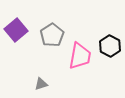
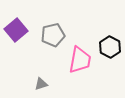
gray pentagon: moved 1 px right; rotated 20 degrees clockwise
black hexagon: moved 1 px down
pink trapezoid: moved 4 px down
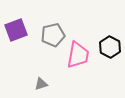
purple square: rotated 20 degrees clockwise
pink trapezoid: moved 2 px left, 5 px up
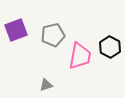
pink trapezoid: moved 2 px right, 1 px down
gray triangle: moved 5 px right, 1 px down
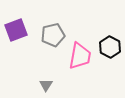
gray triangle: rotated 40 degrees counterclockwise
